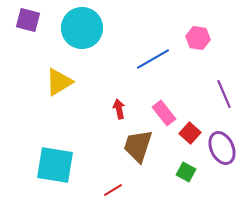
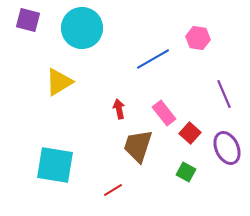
purple ellipse: moved 5 px right
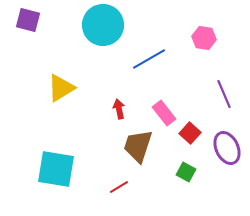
cyan circle: moved 21 px right, 3 px up
pink hexagon: moved 6 px right
blue line: moved 4 px left
yellow triangle: moved 2 px right, 6 px down
cyan square: moved 1 px right, 4 px down
red line: moved 6 px right, 3 px up
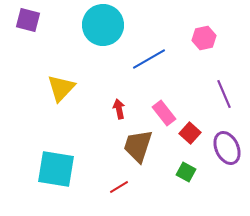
pink hexagon: rotated 20 degrees counterclockwise
yellow triangle: rotated 16 degrees counterclockwise
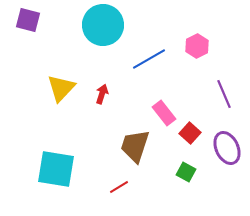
pink hexagon: moved 7 px left, 8 px down; rotated 15 degrees counterclockwise
red arrow: moved 17 px left, 15 px up; rotated 30 degrees clockwise
brown trapezoid: moved 3 px left
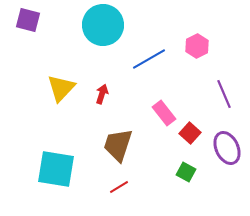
brown trapezoid: moved 17 px left, 1 px up
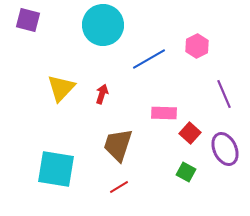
pink rectangle: rotated 50 degrees counterclockwise
purple ellipse: moved 2 px left, 1 px down
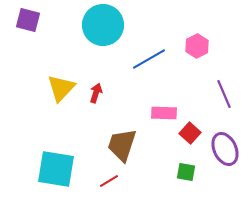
red arrow: moved 6 px left, 1 px up
brown trapezoid: moved 4 px right
green square: rotated 18 degrees counterclockwise
red line: moved 10 px left, 6 px up
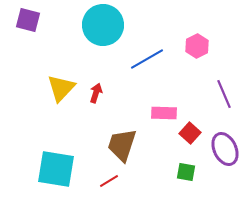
blue line: moved 2 px left
